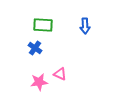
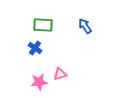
blue arrow: rotated 147 degrees clockwise
pink triangle: rotated 40 degrees counterclockwise
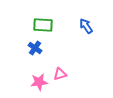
blue arrow: moved 1 px right
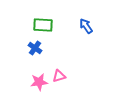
pink triangle: moved 1 px left, 2 px down
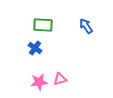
pink triangle: moved 1 px right, 3 px down
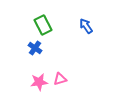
green rectangle: rotated 60 degrees clockwise
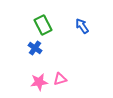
blue arrow: moved 4 px left
